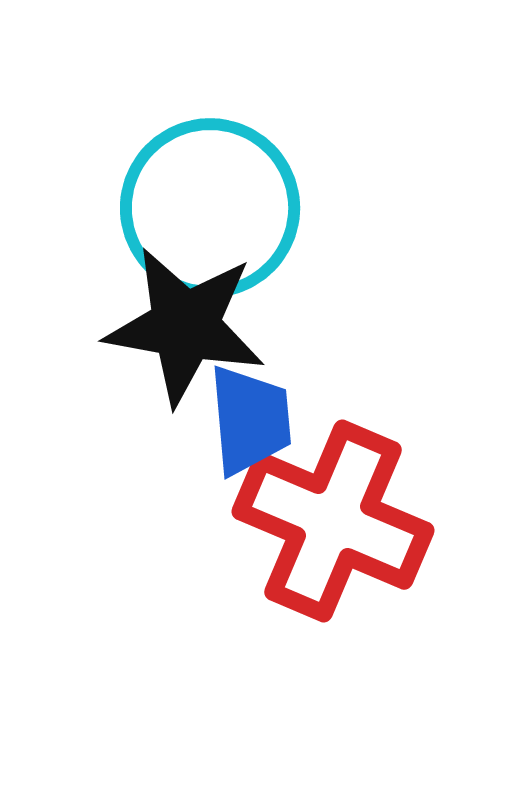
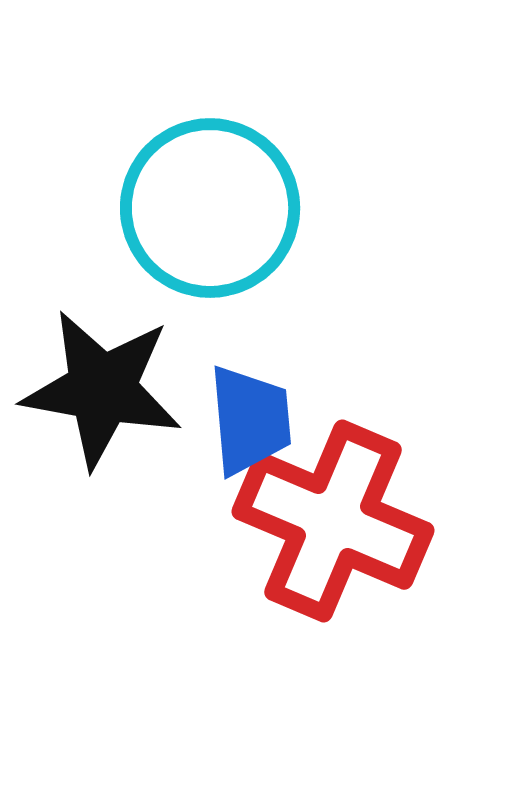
black star: moved 83 px left, 63 px down
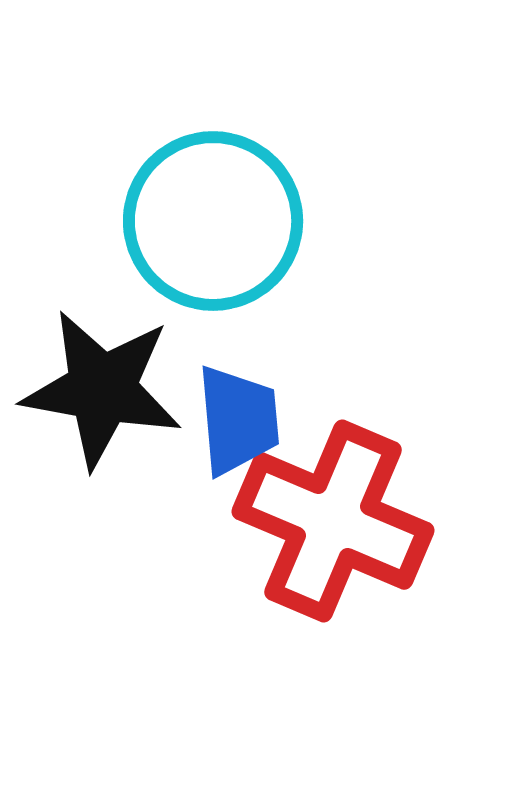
cyan circle: moved 3 px right, 13 px down
blue trapezoid: moved 12 px left
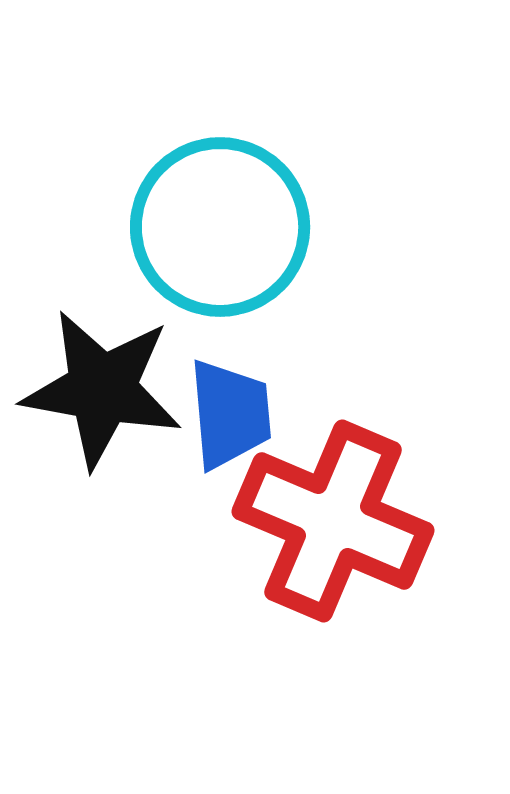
cyan circle: moved 7 px right, 6 px down
blue trapezoid: moved 8 px left, 6 px up
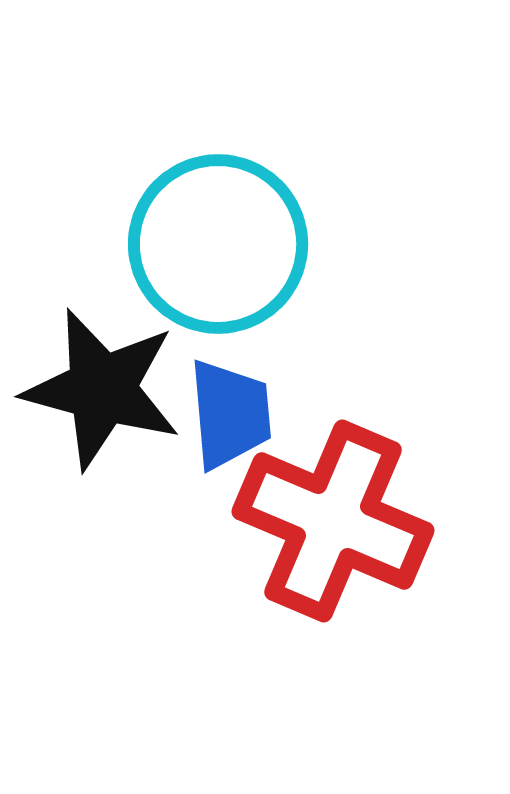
cyan circle: moved 2 px left, 17 px down
black star: rotated 5 degrees clockwise
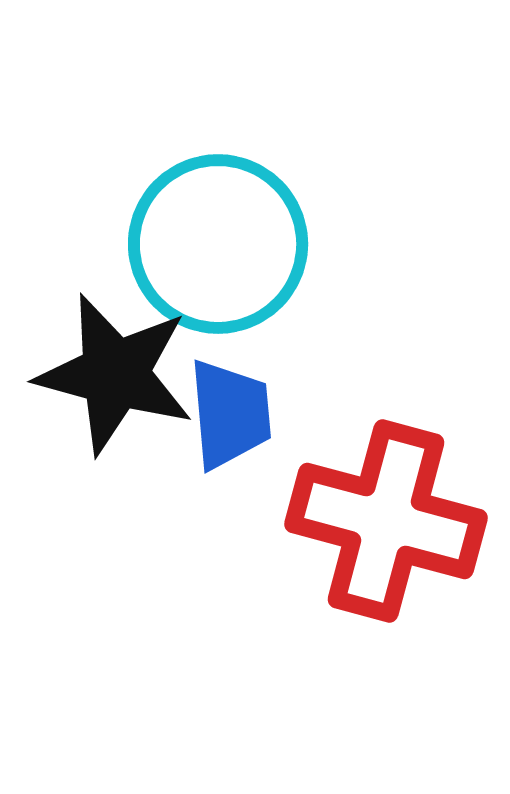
black star: moved 13 px right, 15 px up
red cross: moved 53 px right; rotated 8 degrees counterclockwise
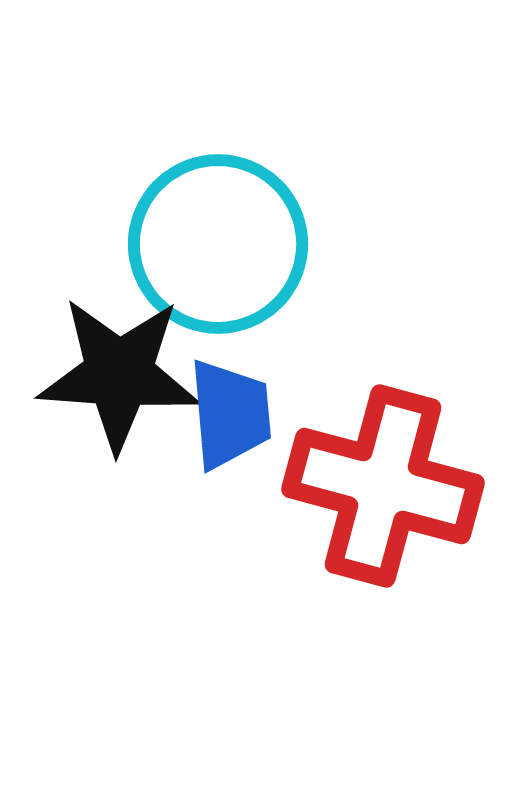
black star: moved 4 px right; rotated 11 degrees counterclockwise
red cross: moved 3 px left, 35 px up
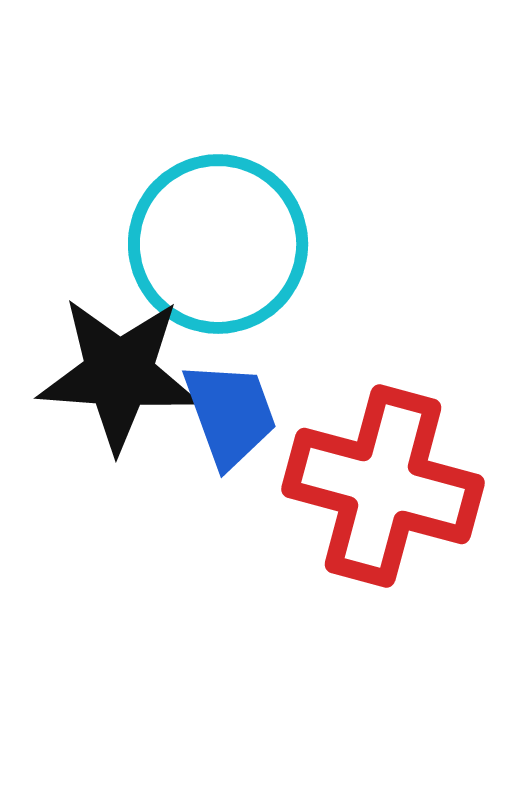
blue trapezoid: rotated 15 degrees counterclockwise
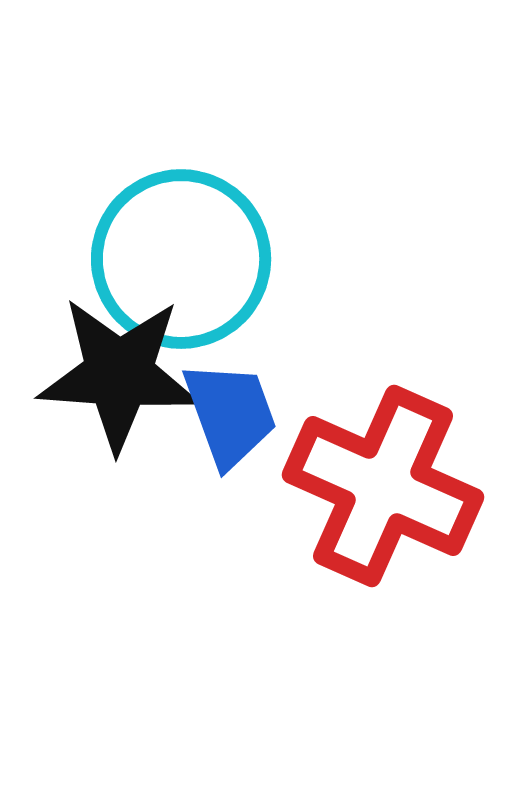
cyan circle: moved 37 px left, 15 px down
red cross: rotated 9 degrees clockwise
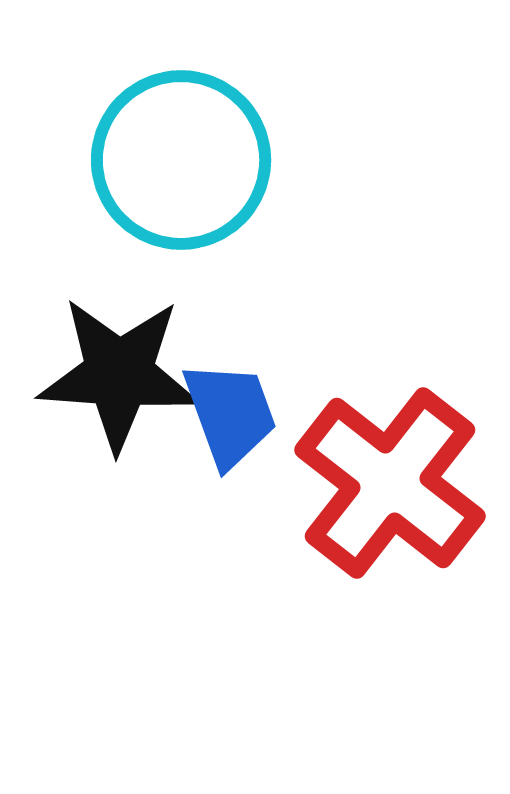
cyan circle: moved 99 px up
red cross: moved 7 px right, 3 px up; rotated 14 degrees clockwise
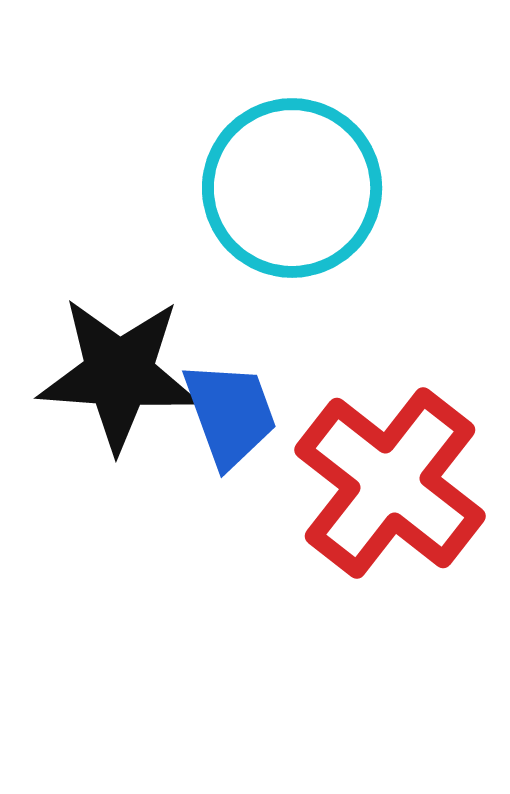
cyan circle: moved 111 px right, 28 px down
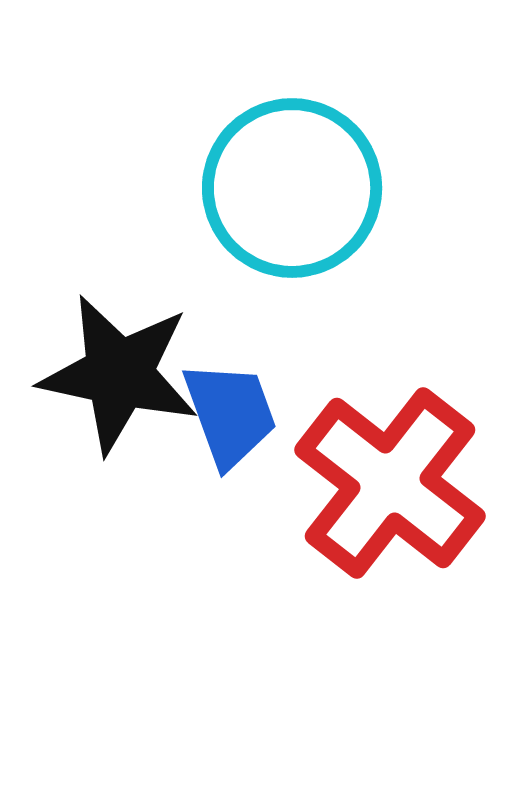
black star: rotated 8 degrees clockwise
